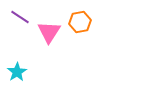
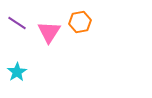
purple line: moved 3 px left, 6 px down
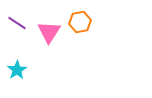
cyan star: moved 2 px up
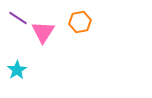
purple line: moved 1 px right, 5 px up
pink triangle: moved 6 px left
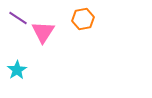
orange hexagon: moved 3 px right, 3 px up
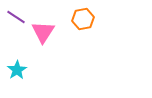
purple line: moved 2 px left, 1 px up
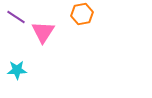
orange hexagon: moved 1 px left, 5 px up
cyan star: rotated 30 degrees clockwise
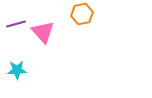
purple line: moved 7 px down; rotated 48 degrees counterclockwise
pink triangle: rotated 15 degrees counterclockwise
